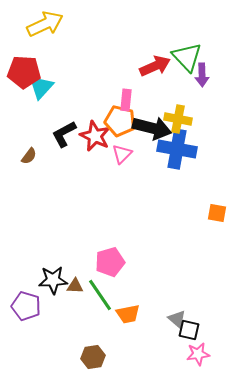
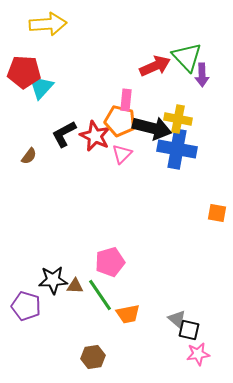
yellow arrow: moved 3 px right; rotated 21 degrees clockwise
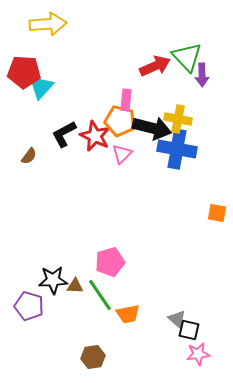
purple pentagon: moved 3 px right
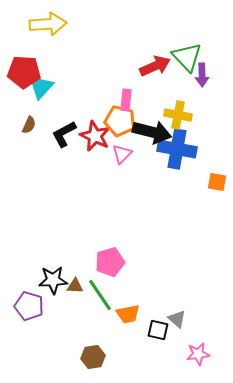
yellow cross: moved 4 px up
black arrow: moved 4 px down
brown semicircle: moved 31 px up; rotated 12 degrees counterclockwise
orange square: moved 31 px up
black square: moved 31 px left
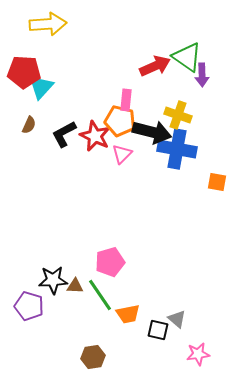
green triangle: rotated 12 degrees counterclockwise
yellow cross: rotated 8 degrees clockwise
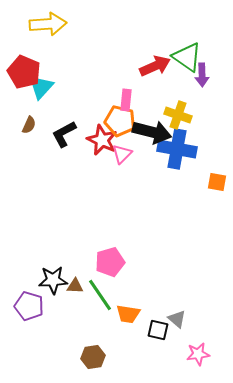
red pentagon: rotated 20 degrees clockwise
red star: moved 7 px right, 4 px down
orange trapezoid: rotated 20 degrees clockwise
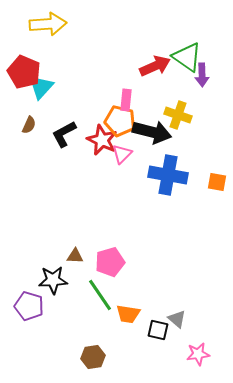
blue cross: moved 9 px left, 26 px down
brown triangle: moved 30 px up
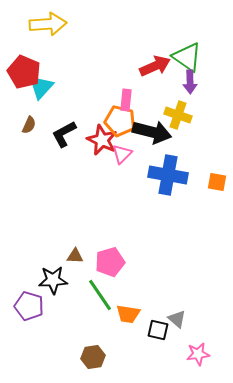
purple arrow: moved 12 px left, 7 px down
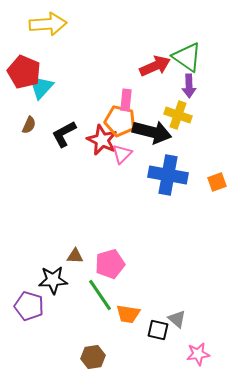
purple arrow: moved 1 px left, 4 px down
orange square: rotated 30 degrees counterclockwise
pink pentagon: moved 2 px down
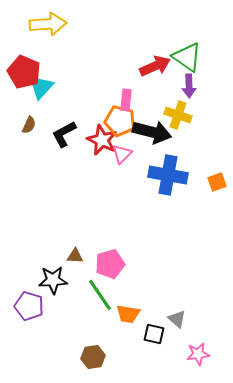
black square: moved 4 px left, 4 px down
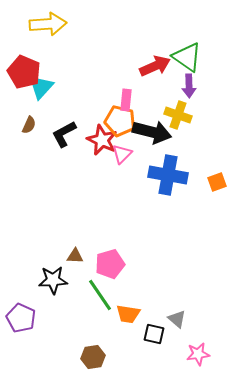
purple pentagon: moved 8 px left, 12 px down; rotated 8 degrees clockwise
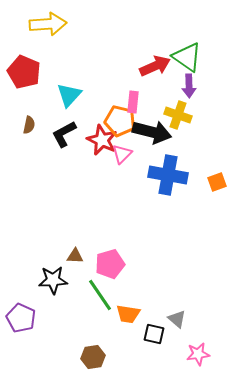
cyan triangle: moved 28 px right, 8 px down
pink rectangle: moved 7 px right, 2 px down
brown semicircle: rotated 12 degrees counterclockwise
